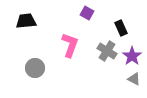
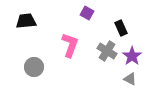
gray circle: moved 1 px left, 1 px up
gray triangle: moved 4 px left
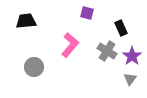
purple square: rotated 16 degrees counterclockwise
pink L-shape: rotated 20 degrees clockwise
gray triangle: rotated 40 degrees clockwise
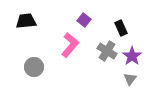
purple square: moved 3 px left, 7 px down; rotated 24 degrees clockwise
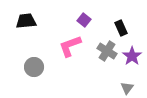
pink L-shape: moved 1 px down; rotated 150 degrees counterclockwise
gray triangle: moved 3 px left, 9 px down
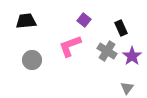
gray circle: moved 2 px left, 7 px up
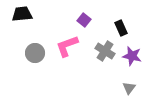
black trapezoid: moved 4 px left, 7 px up
pink L-shape: moved 3 px left
gray cross: moved 2 px left
purple star: rotated 24 degrees counterclockwise
gray circle: moved 3 px right, 7 px up
gray triangle: moved 2 px right
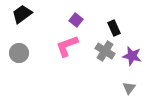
black trapezoid: rotated 30 degrees counterclockwise
purple square: moved 8 px left
black rectangle: moved 7 px left
gray circle: moved 16 px left
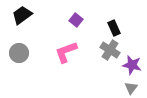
black trapezoid: moved 1 px down
pink L-shape: moved 1 px left, 6 px down
gray cross: moved 5 px right, 1 px up
purple star: moved 9 px down
gray triangle: moved 2 px right
